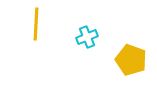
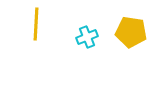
yellow pentagon: moved 28 px up; rotated 12 degrees counterclockwise
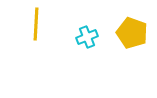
yellow pentagon: moved 1 px right, 1 px down; rotated 12 degrees clockwise
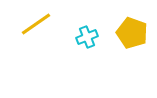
yellow line: rotated 52 degrees clockwise
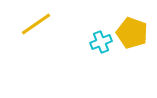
cyan cross: moved 14 px right, 5 px down
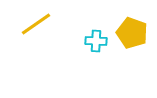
cyan cross: moved 5 px left, 1 px up; rotated 25 degrees clockwise
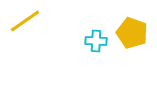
yellow line: moved 11 px left, 3 px up
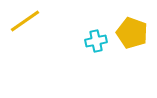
cyan cross: rotated 15 degrees counterclockwise
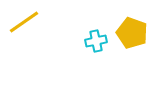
yellow line: moved 1 px left, 1 px down
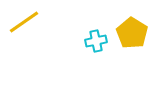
yellow pentagon: rotated 12 degrees clockwise
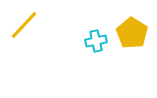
yellow line: moved 3 px down; rotated 12 degrees counterclockwise
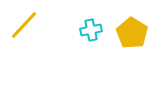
cyan cross: moved 5 px left, 11 px up
